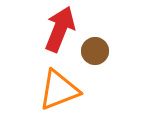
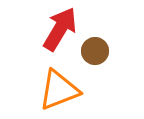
red arrow: rotated 9 degrees clockwise
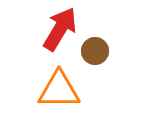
orange triangle: rotated 21 degrees clockwise
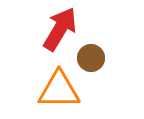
brown circle: moved 4 px left, 7 px down
